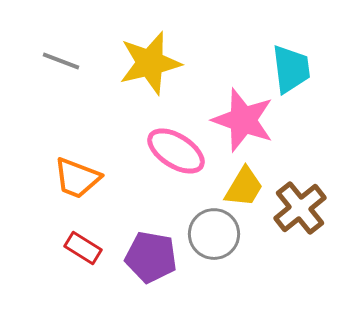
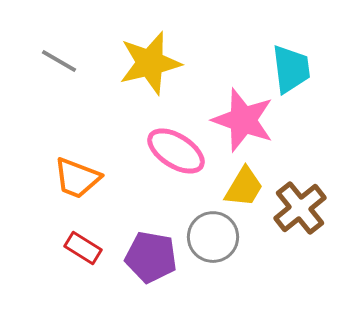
gray line: moved 2 px left; rotated 9 degrees clockwise
gray circle: moved 1 px left, 3 px down
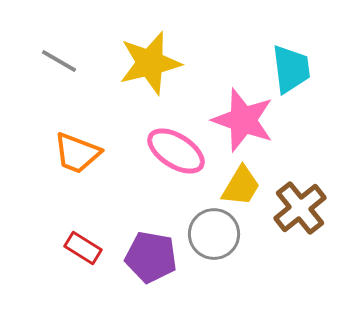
orange trapezoid: moved 25 px up
yellow trapezoid: moved 3 px left, 1 px up
gray circle: moved 1 px right, 3 px up
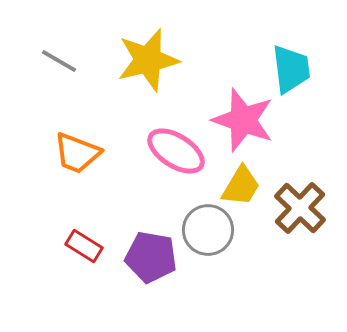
yellow star: moved 2 px left, 3 px up
brown cross: rotated 8 degrees counterclockwise
gray circle: moved 6 px left, 4 px up
red rectangle: moved 1 px right, 2 px up
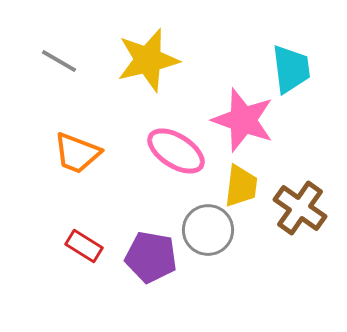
yellow trapezoid: rotated 24 degrees counterclockwise
brown cross: rotated 8 degrees counterclockwise
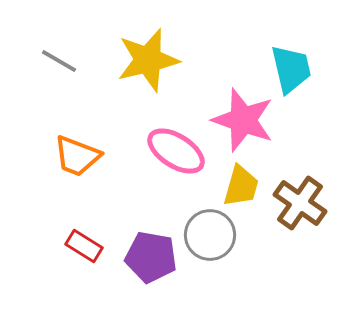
cyan trapezoid: rotated 6 degrees counterclockwise
orange trapezoid: moved 3 px down
yellow trapezoid: rotated 9 degrees clockwise
brown cross: moved 5 px up
gray circle: moved 2 px right, 5 px down
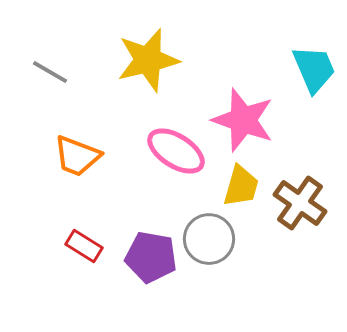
gray line: moved 9 px left, 11 px down
cyan trapezoid: moved 23 px right; rotated 10 degrees counterclockwise
gray circle: moved 1 px left, 4 px down
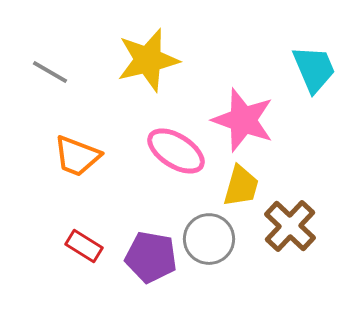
brown cross: moved 10 px left, 23 px down; rotated 8 degrees clockwise
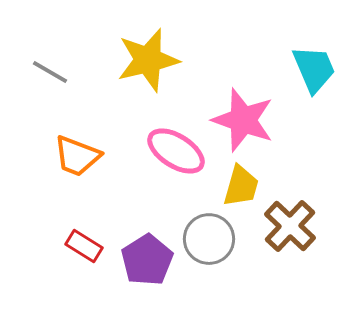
purple pentagon: moved 4 px left, 3 px down; rotated 30 degrees clockwise
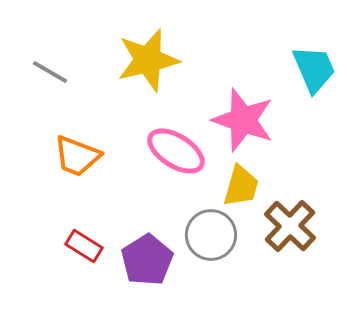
gray circle: moved 2 px right, 4 px up
